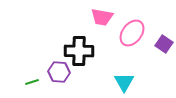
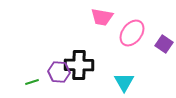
black cross: moved 14 px down
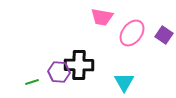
purple square: moved 9 px up
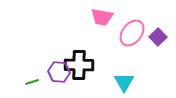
purple square: moved 6 px left, 2 px down; rotated 12 degrees clockwise
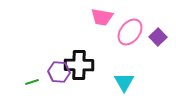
pink ellipse: moved 2 px left, 1 px up
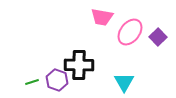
purple hexagon: moved 2 px left, 8 px down; rotated 15 degrees clockwise
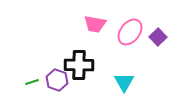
pink trapezoid: moved 7 px left, 7 px down
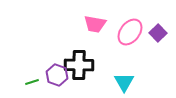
purple square: moved 4 px up
purple hexagon: moved 5 px up
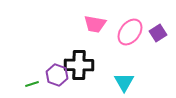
purple square: rotated 12 degrees clockwise
green line: moved 2 px down
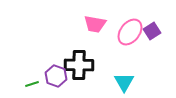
purple square: moved 6 px left, 2 px up
purple hexagon: moved 1 px left, 1 px down
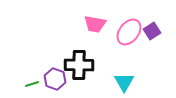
pink ellipse: moved 1 px left
purple hexagon: moved 1 px left, 3 px down
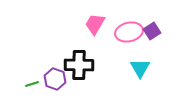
pink trapezoid: rotated 110 degrees clockwise
pink ellipse: rotated 40 degrees clockwise
cyan triangle: moved 16 px right, 14 px up
